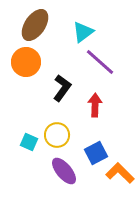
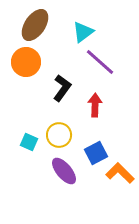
yellow circle: moved 2 px right
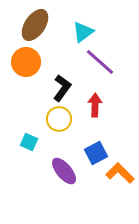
yellow circle: moved 16 px up
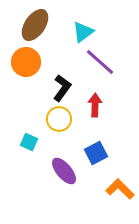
orange L-shape: moved 16 px down
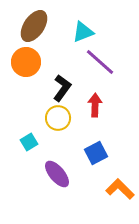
brown ellipse: moved 1 px left, 1 px down
cyan triangle: rotated 15 degrees clockwise
yellow circle: moved 1 px left, 1 px up
cyan square: rotated 36 degrees clockwise
purple ellipse: moved 7 px left, 3 px down
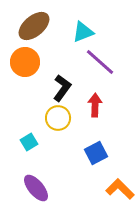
brown ellipse: rotated 16 degrees clockwise
orange circle: moved 1 px left
purple ellipse: moved 21 px left, 14 px down
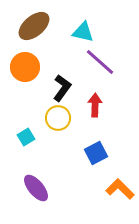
cyan triangle: rotated 35 degrees clockwise
orange circle: moved 5 px down
cyan square: moved 3 px left, 5 px up
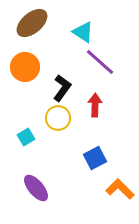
brown ellipse: moved 2 px left, 3 px up
cyan triangle: rotated 20 degrees clockwise
blue square: moved 1 px left, 5 px down
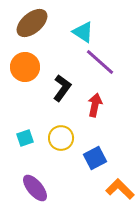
red arrow: rotated 10 degrees clockwise
yellow circle: moved 3 px right, 20 px down
cyan square: moved 1 px left, 1 px down; rotated 12 degrees clockwise
purple ellipse: moved 1 px left
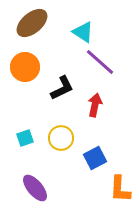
black L-shape: rotated 28 degrees clockwise
orange L-shape: rotated 132 degrees counterclockwise
